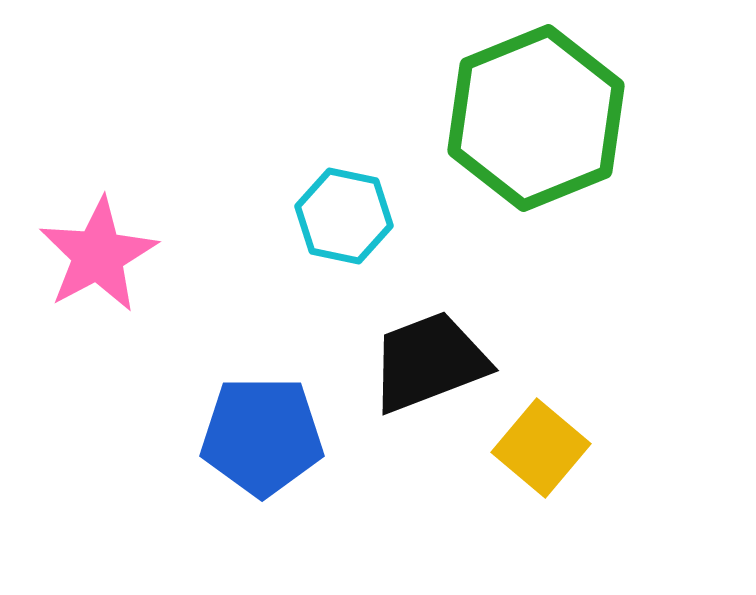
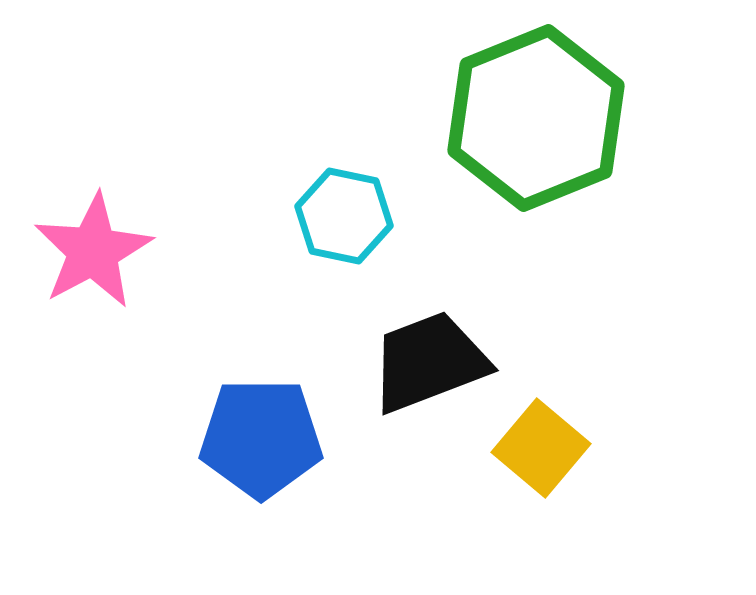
pink star: moved 5 px left, 4 px up
blue pentagon: moved 1 px left, 2 px down
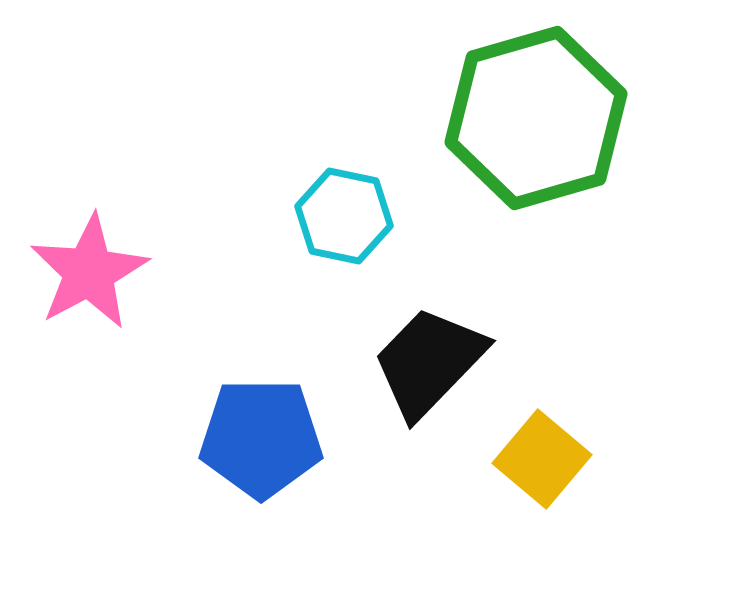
green hexagon: rotated 6 degrees clockwise
pink star: moved 4 px left, 21 px down
black trapezoid: rotated 25 degrees counterclockwise
yellow square: moved 1 px right, 11 px down
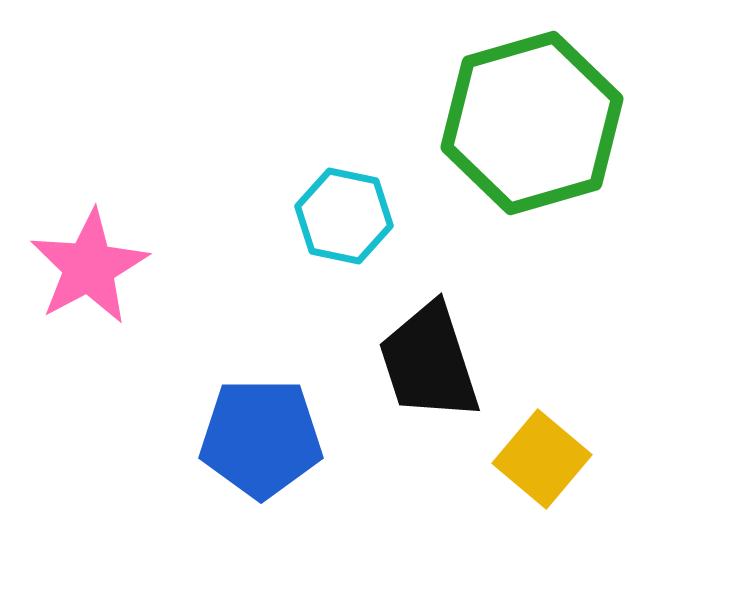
green hexagon: moved 4 px left, 5 px down
pink star: moved 5 px up
black trapezoid: rotated 62 degrees counterclockwise
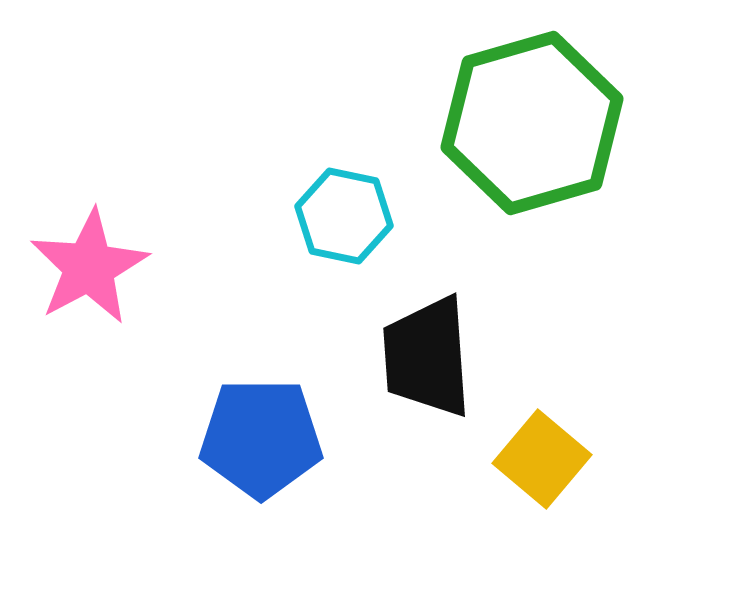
black trapezoid: moved 2 px left, 5 px up; rotated 14 degrees clockwise
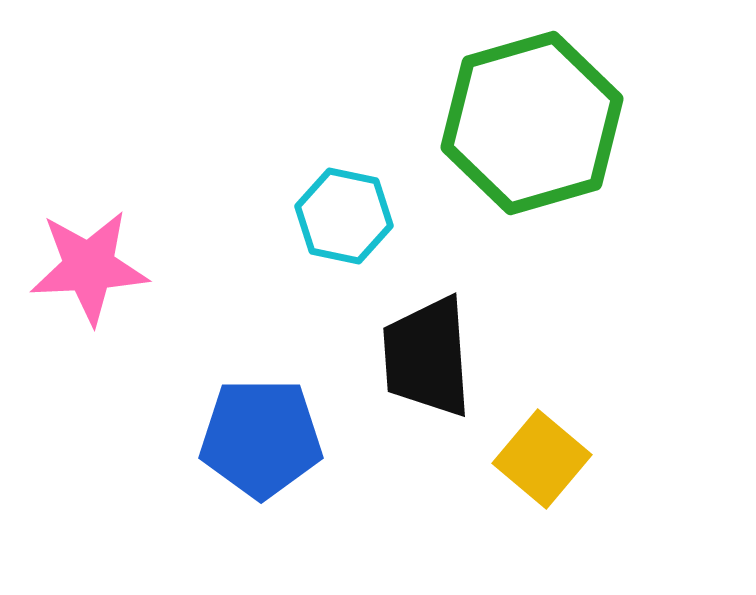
pink star: rotated 25 degrees clockwise
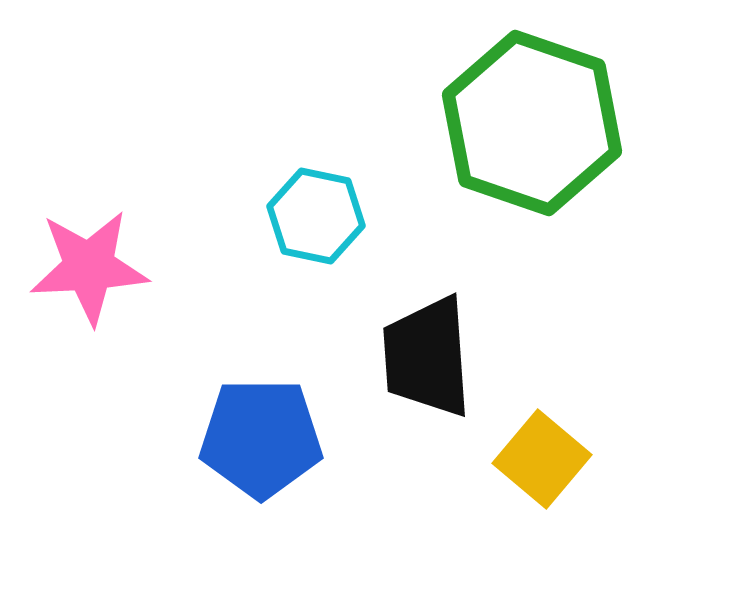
green hexagon: rotated 25 degrees counterclockwise
cyan hexagon: moved 28 px left
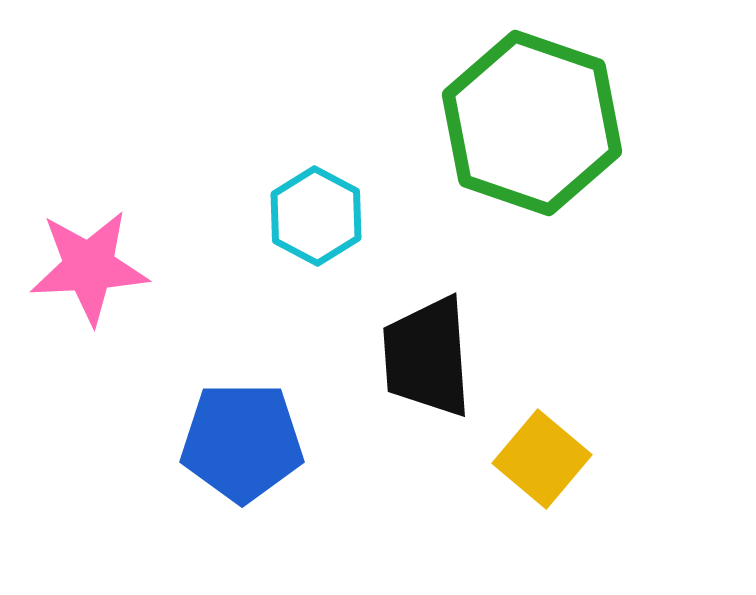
cyan hexagon: rotated 16 degrees clockwise
blue pentagon: moved 19 px left, 4 px down
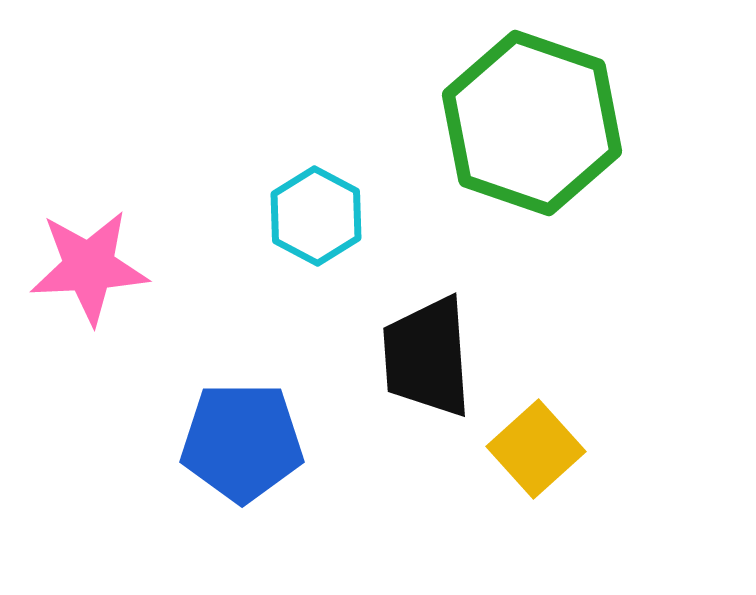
yellow square: moved 6 px left, 10 px up; rotated 8 degrees clockwise
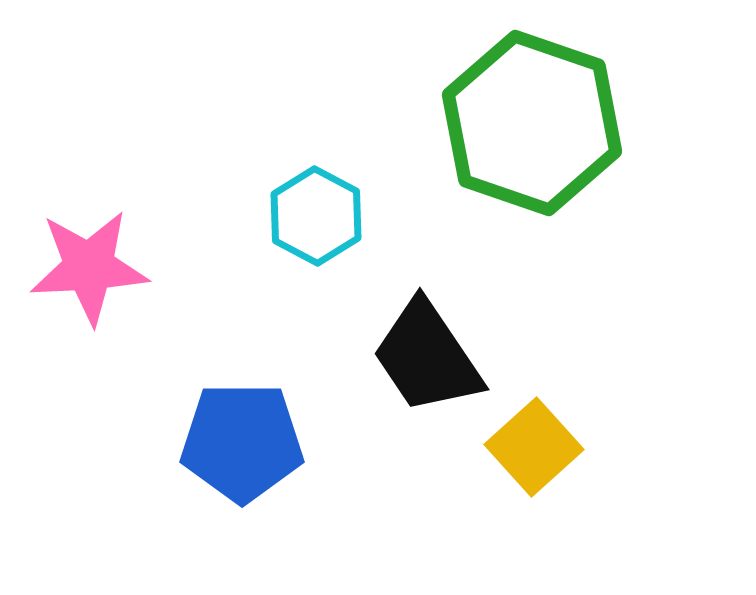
black trapezoid: rotated 30 degrees counterclockwise
yellow square: moved 2 px left, 2 px up
